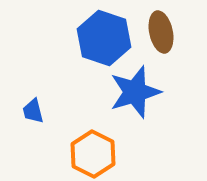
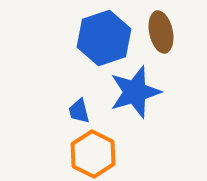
blue hexagon: rotated 22 degrees clockwise
blue trapezoid: moved 46 px right
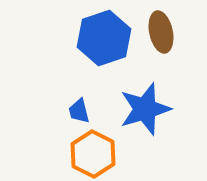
blue star: moved 10 px right, 17 px down
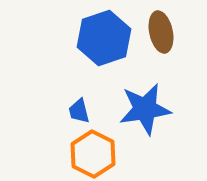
blue star: rotated 8 degrees clockwise
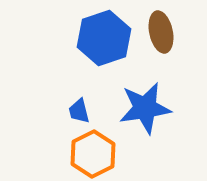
blue star: moved 1 px up
orange hexagon: rotated 6 degrees clockwise
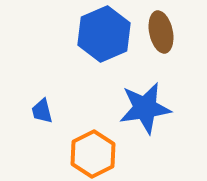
blue hexagon: moved 4 px up; rotated 4 degrees counterclockwise
blue trapezoid: moved 37 px left
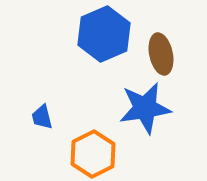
brown ellipse: moved 22 px down
blue trapezoid: moved 6 px down
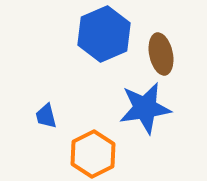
blue trapezoid: moved 4 px right, 1 px up
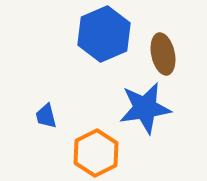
brown ellipse: moved 2 px right
orange hexagon: moved 3 px right, 1 px up
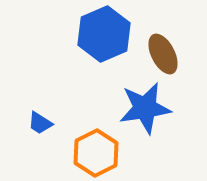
brown ellipse: rotated 15 degrees counterclockwise
blue trapezoid: moved 6 px left, 7 px down; rotated 44 degrees counterclockwise
